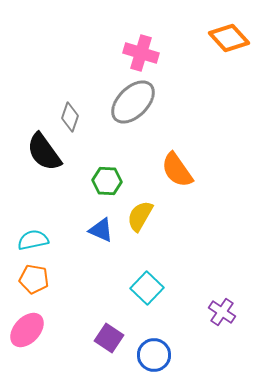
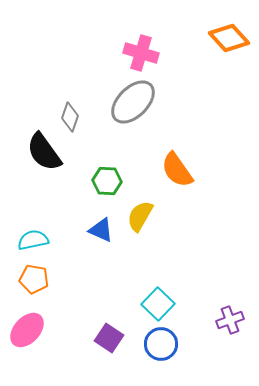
cyan square: moved 11 px right, 16 px down
purple cross: moved 8 px right, 8 px down; rotated 36 degrees clockwise
blue circle: moved 7 px right, 11 px up
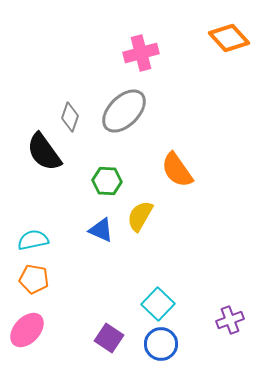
pink cross: rotated 32 degrees counterclockwise
gray ellipse: moved 9 px left, 9 px down
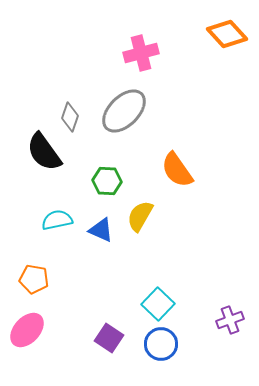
orange diamond: moved 2 px left, 4 px up
cyan semicircle: moved 24 px right, 20 px up
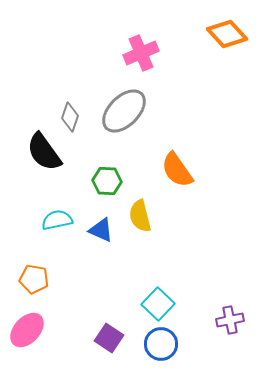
pink cross: rotated 8 degrees counterclockwise
yellow semicircle: rotated 44 degrees counterclockwise
purple cross: rotated 8 degrees clockwise
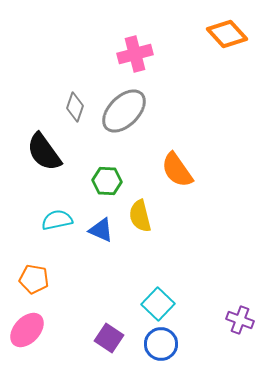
pink cross: moved 6 px left, 1 px down; rotated 8 degrees clockwise
gray diamond: moved 5 px right, 10 px up
purple cross: moved 10 px right; rotated 32 degrees clockwise
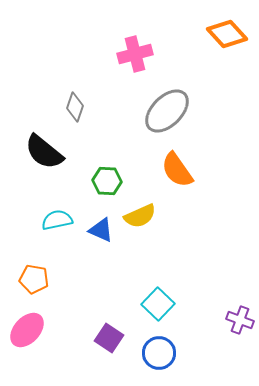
gray ellipse: moved 43 px right
black semicircle: rotated 15 degrees counterclockwise
yellow semicircle: rotated 100 degrees counterclockwise
blue circle: moved 2 px left, 9 px down
